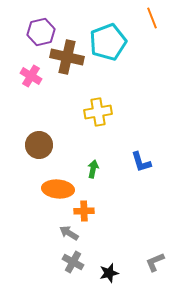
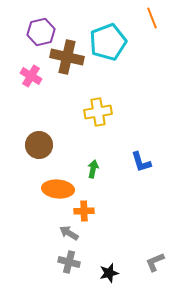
gray cross: moved 4 px left; rotated 15 degrees counterclockwise
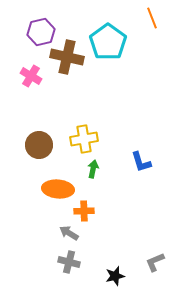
cyan pentagon: rotated 15 degrees counterclockwise
yellow cross: moved 14 px left, 27 px down
black star: moved 6 px right, 3 px down
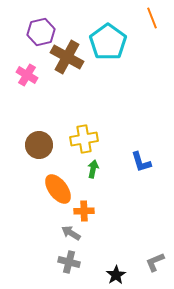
brown cross: rotated 16 degrees clockwise
pink cross: moved 4 px left, 1 px up
orange ellipse: rotated 48 degrees clockwise
gray arrow: moved 2 px right
black star: moved 1 px right, 1 px up; rotated 18 degrees counterclockwise
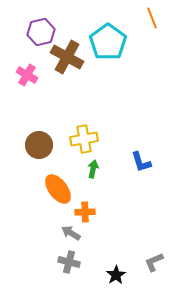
orange cross: moved 1 px right, 1 px down
gray L-shape: moved 1 px left
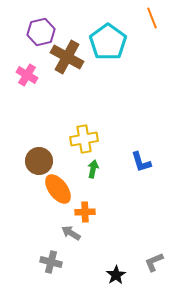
brown circle: moved 16 px down
gray cross: moved 18 px left
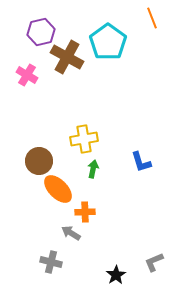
orange ellipse: rotated 8 degrees counterclockwise
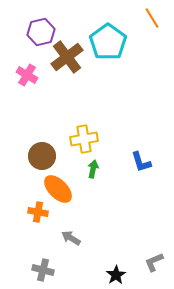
orange line: rotated 10 degrees counterclockwise
brown cross: rotated 24 degrees clockwise
brown circle: moved 3 px right, 5 px up
orange cross: moved 47 px left; rotated 12 degrees clockwise
gray arrow: moved 5 px down
gray cross: moved 8 px left, 8 px down
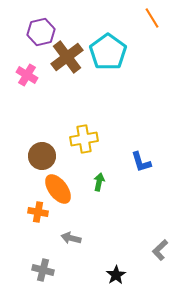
cyan pentagon: moved 10 px down
green arrow: moved 6 px right, 13 px down
orange ellipse: rotated 8 degrees clockwise
gray arrow: rotated 18 degrees counterclockwise
gray L-shape: moved 6 px right, 12 px up; rotated 20 degrees counterclockwise
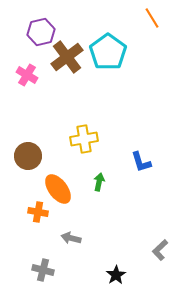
brown circle: moved 14 px left
